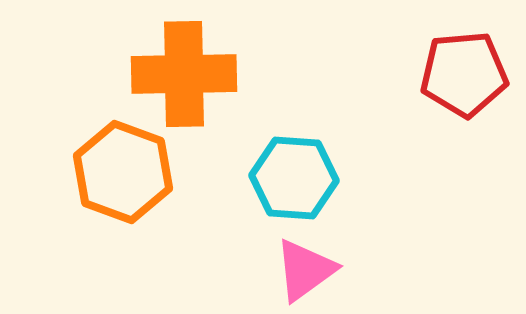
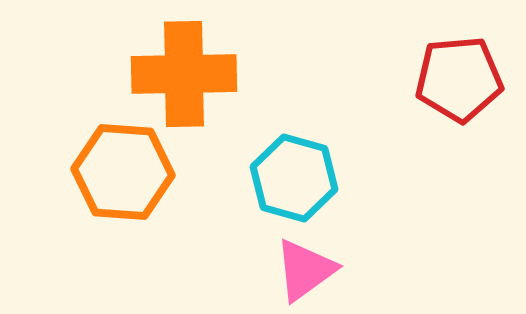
red pentagon: moved 5 px left, 5 px down
orange hexagon: rotated 16 degrees counterclockwise
cyan hexagon: rotated 12 degrees clockwise
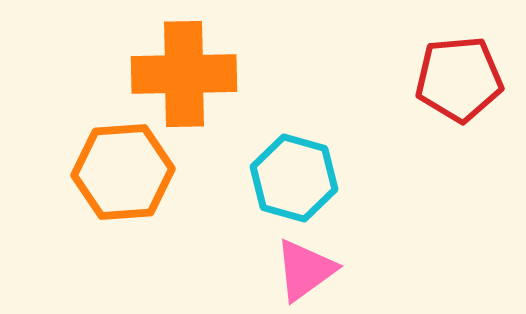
orange hexagon: rotated 8 degrees counterclockwise
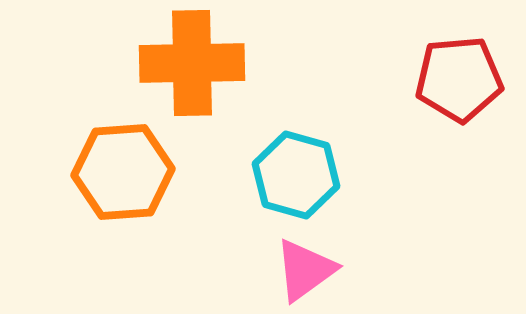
orange cross: moved 8 px right, 11 px up
cyan hexagon: moved 2 px right, 3 px up
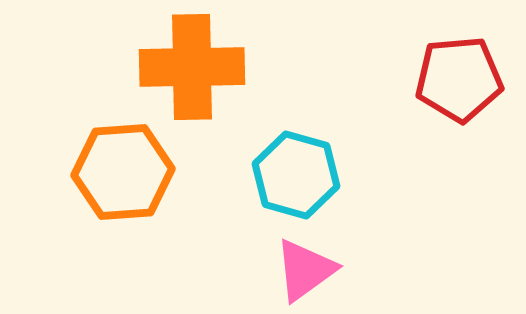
orange cross: moved 4 px down
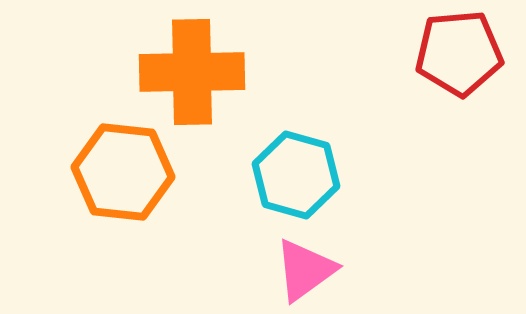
orange cross: moved 5 px down
red pentagon: moved 26 px up
orange hexagon: rotated 10 degrees clockwise
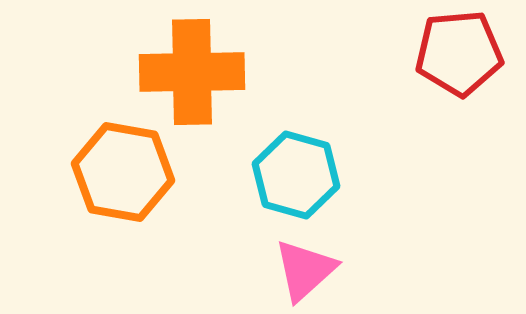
orange hexagon: rotated 4 degrees clockwise
pink triangle: rotated 6 degrees counterclockwise
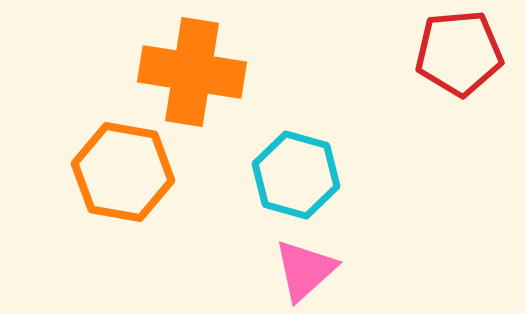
orange cross: rotated 10 degrees clockwise
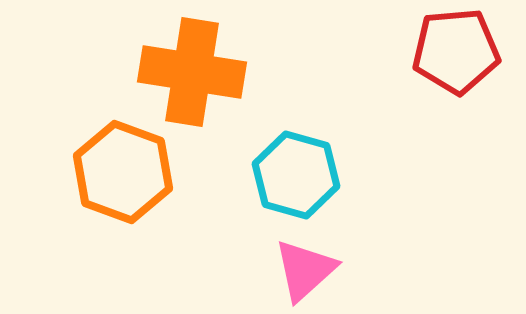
red pentagon: moved 3 px left, 2 px up
orange hexagon: rotated 10 degrees clockwise
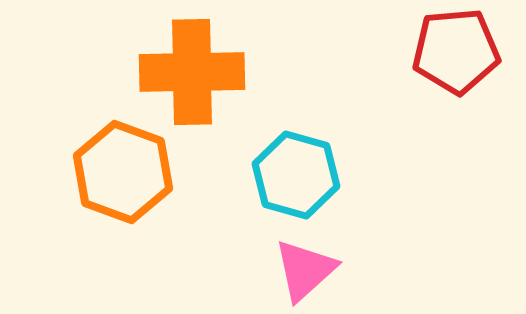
orange cross: rotated 10 degrees counterclockwise
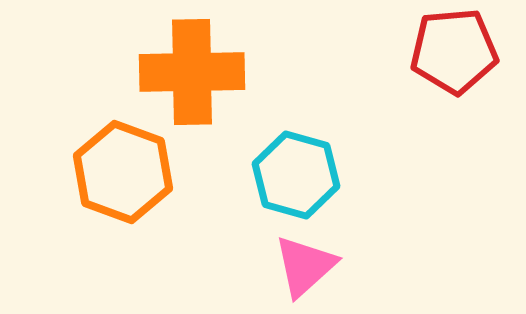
red pentagon: moved 2 px left
pink triangle: moved 4 px up
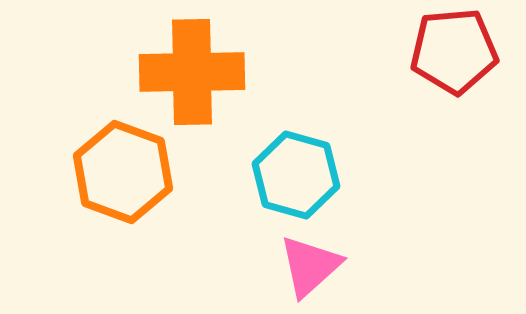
pink triangle: moved 5 px right
